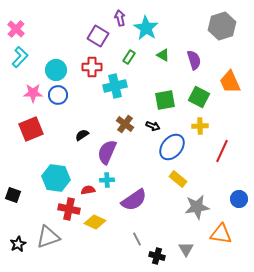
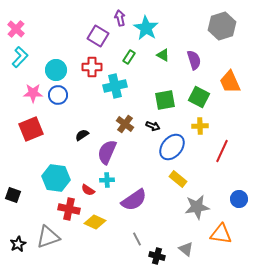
red semicircle at (88, 190): rotated 136 degrees counterclockwise
gray triangle at (186, 249): rotated 21 degrees counterclockwise
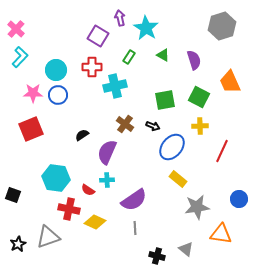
gray line at (137, 239): moved 2 px left, 11 px up; rotated 24 degrees clockwise
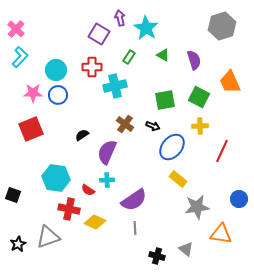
purple square at (98, 36): moved 1 px right, 2 px up
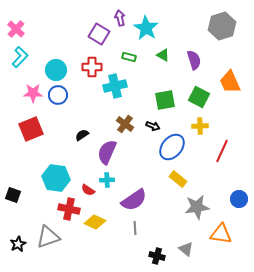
green rectangle at (129, 57): rotated 72 degrees clockwise
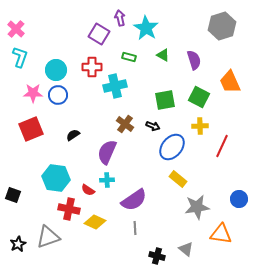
cyan L-shape at (20, 57): rotated 25 degrees counterclockwise
black semicircle at (82, 135): moved 9 px left
red line at (222, 151): moved 5 px up
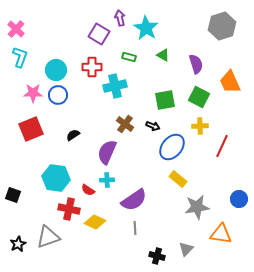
purple semicircle at (194, 60): moved 2 px right, 4 px down
gray triangle at (186, 249): rotated 35 degrees clockwise
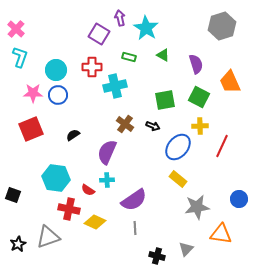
blue ellipse at (172, 147): moved 6 px right
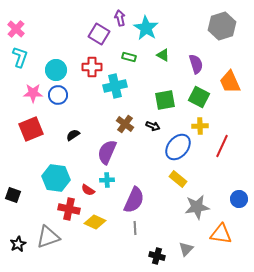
purple semicircle at (134, 200): rotated 32 degrees counterclockwise
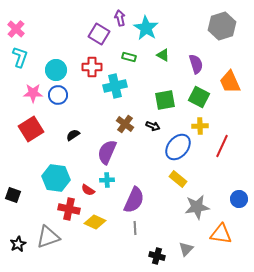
red square at (31, 129): rotated 10 degrees counterclockwise
